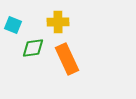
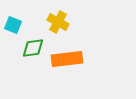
yellow cross: rotated 30 degrees clockwise
orange rectangle: rotated 72 degrees counterclockwise
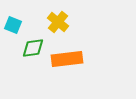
yellow cross: rotated 10 degrees clockwise
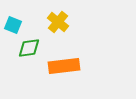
green diamond: moved 4 px left
orange rectangle: moved 3 px left, 7 px down
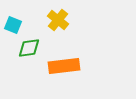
yellow cross: moved 2 px up
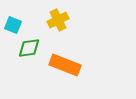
yellow cross: rotated 25 degrees clockwise
orange rectangle: moved 1 px right, 1 px up; rotated 28 degrees clockwise
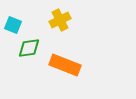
yellow cross: moved 2 px right
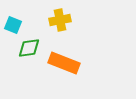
yellow cross: rotated 15 degrees clockwise
orange rectangle: moved 1 px left, 2 px up
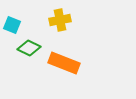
cyan square: moved 1 px left
green diamond: rotated 35 degrees clockwise
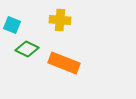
yellow cross: rotated 15 degrees clockwise
green diamond: moved 2 px left, 1 px down
